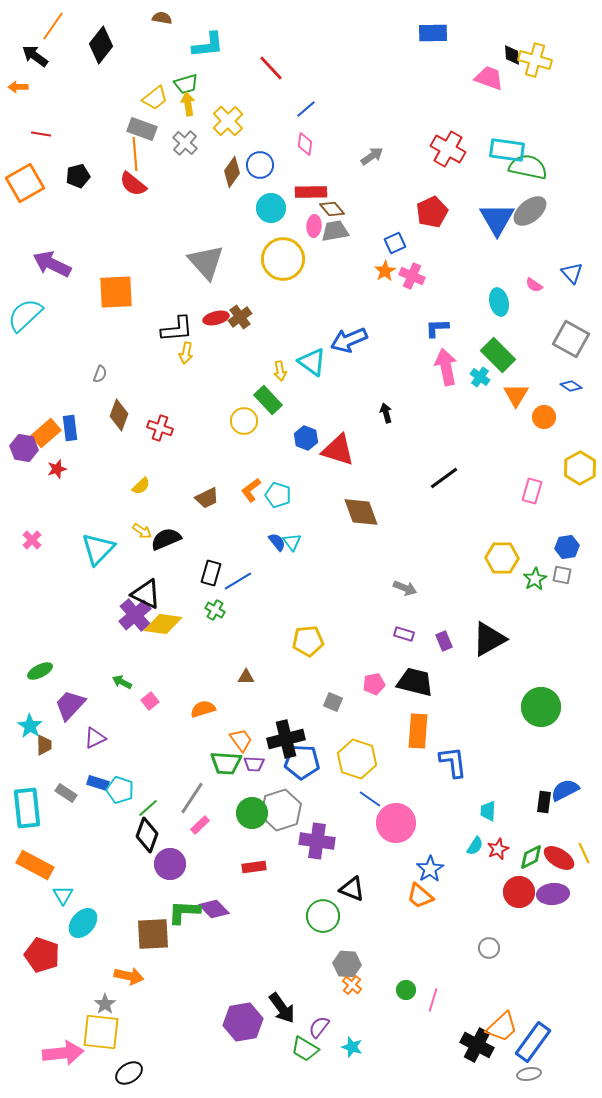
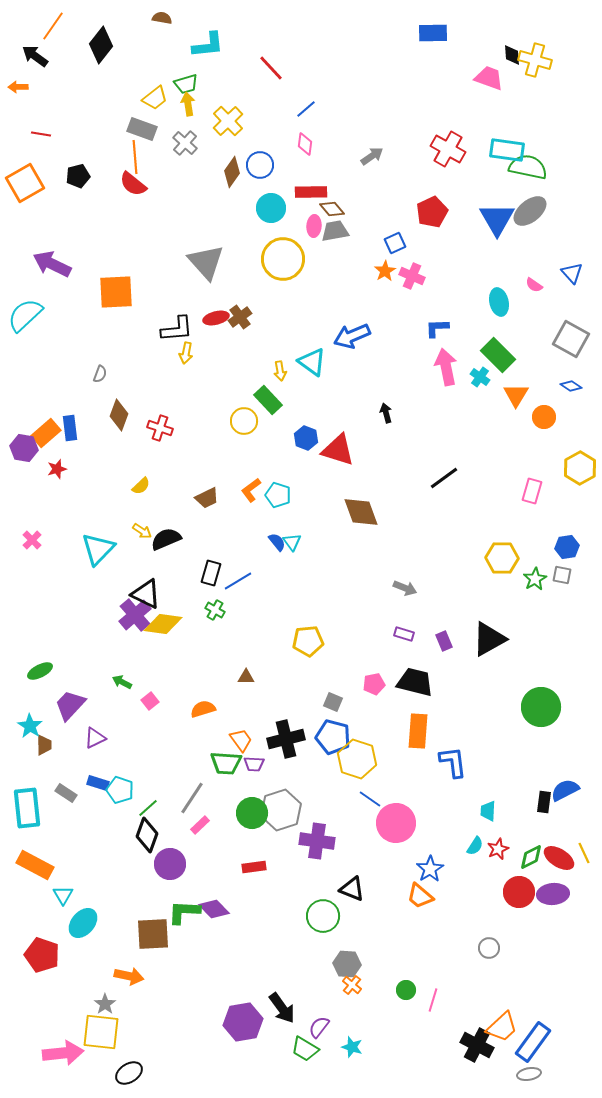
orange line at (135, 154): moved 3 px down
blue arrow at (349, 340): moved 3 px right, 4 px up
blue pentagon at (302, 762): moved 31 px right, 25 px up; rotated 12 degrees clockwise
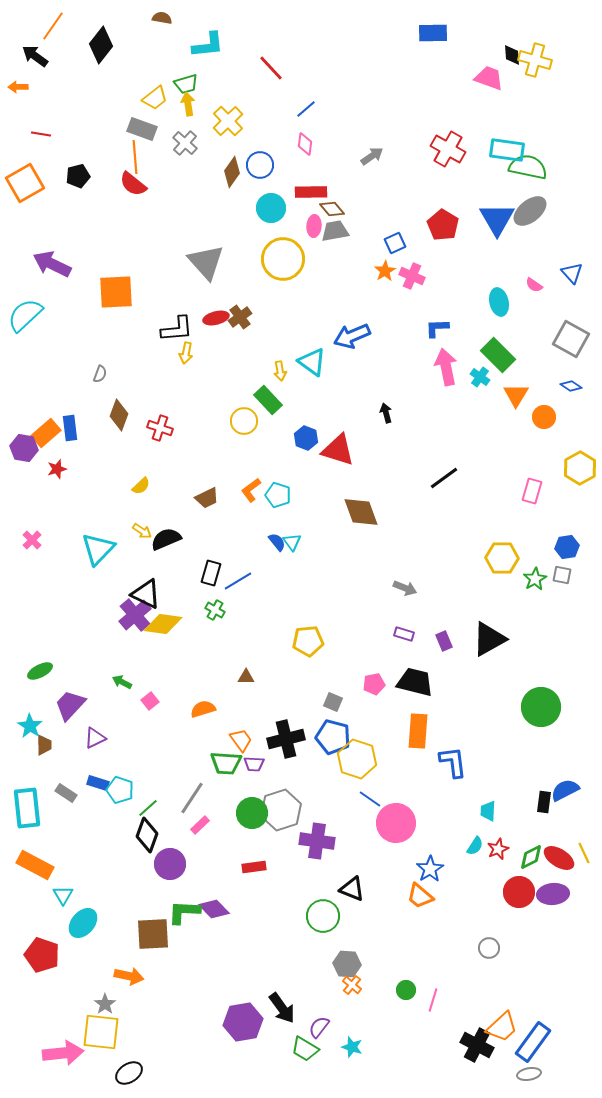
red pentagon at (432, 212): moved 11 px right, 13 px down; rotated 16 degrees counterclockwise
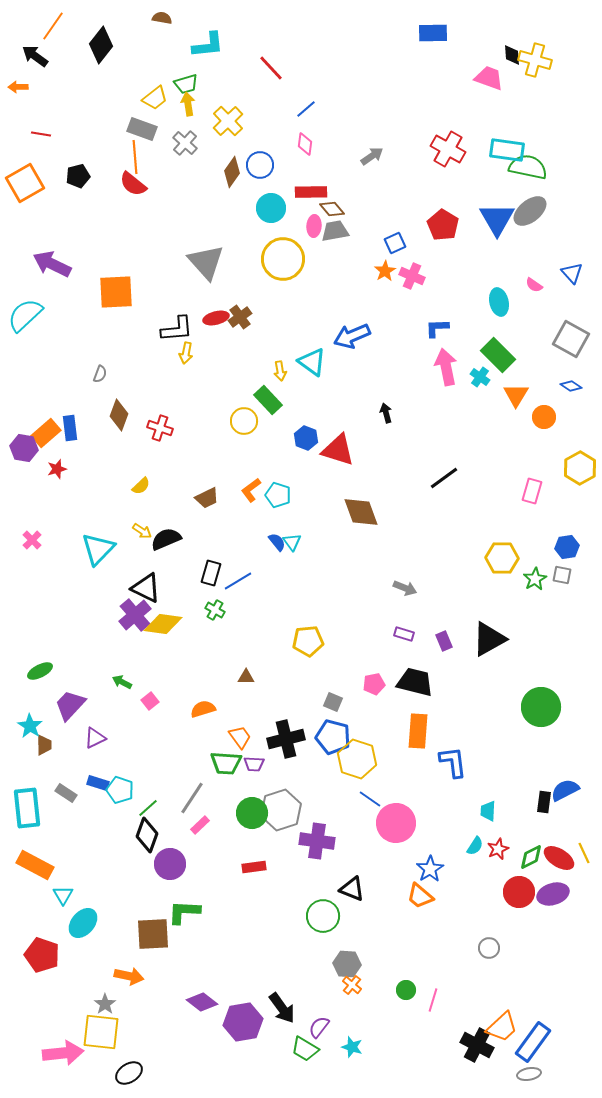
black triangle at (146, 594): moved 6 px up
orange trapezoid at (241, 740): moved 1 px left, 3 px up
purple ellipse at (553, 894): rotated 12 degrees counterclockwise
purple diamond at (214, 909): moved 12 px left, 93 px down; rotated 8 degrees counterclockwise
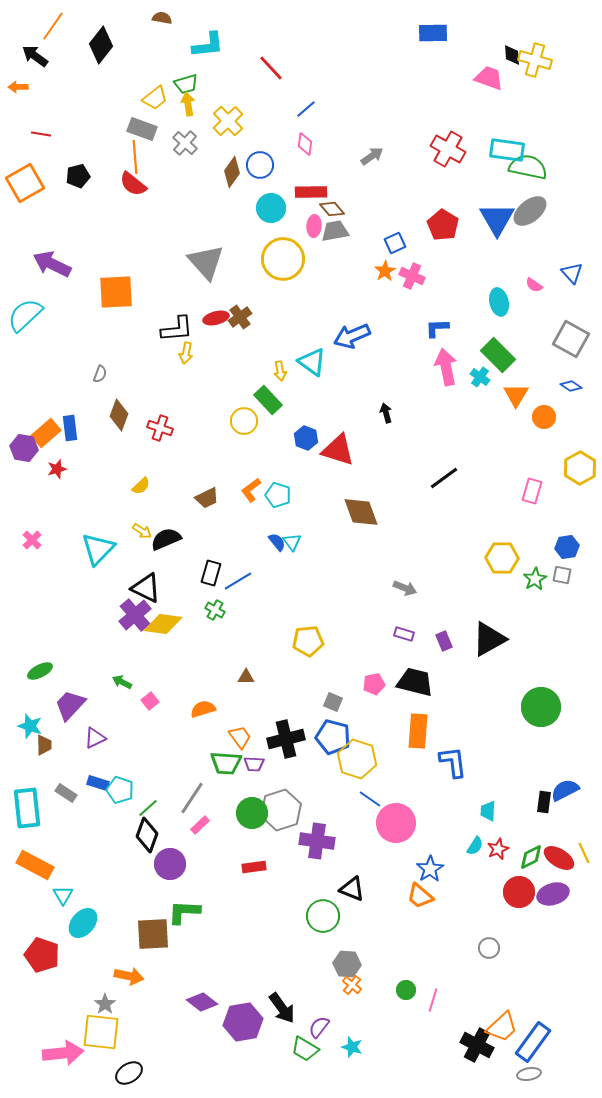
cyan star at (30, 726): rotated 15 degrees counterclockwise
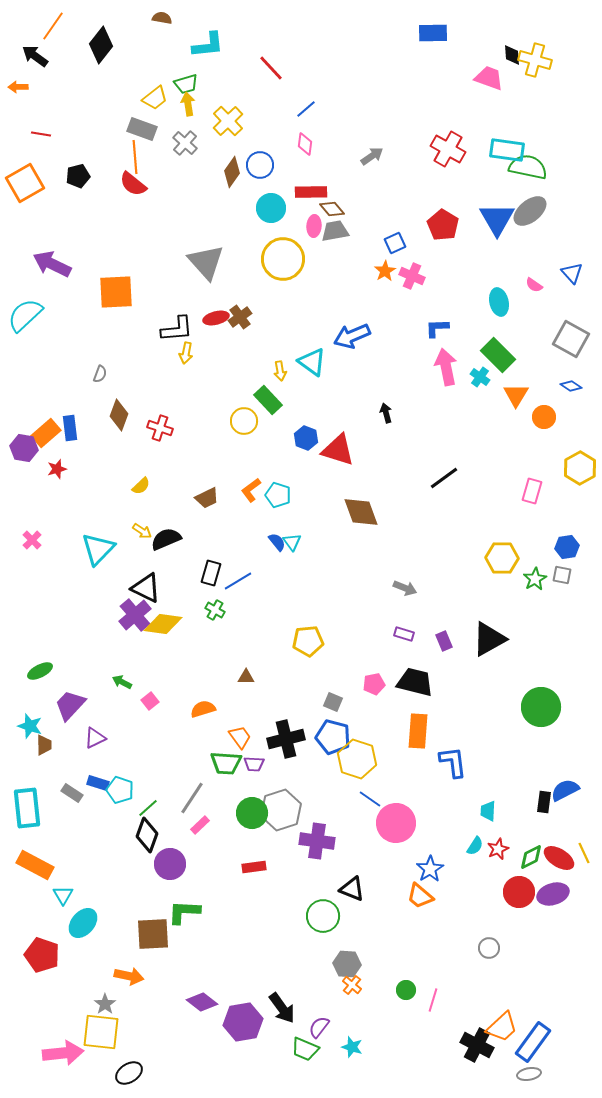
gray rectangle at (66, 793): moved 6 px right
green trapezoid at (305, 1049): rotated 8 degrees counterclockwise
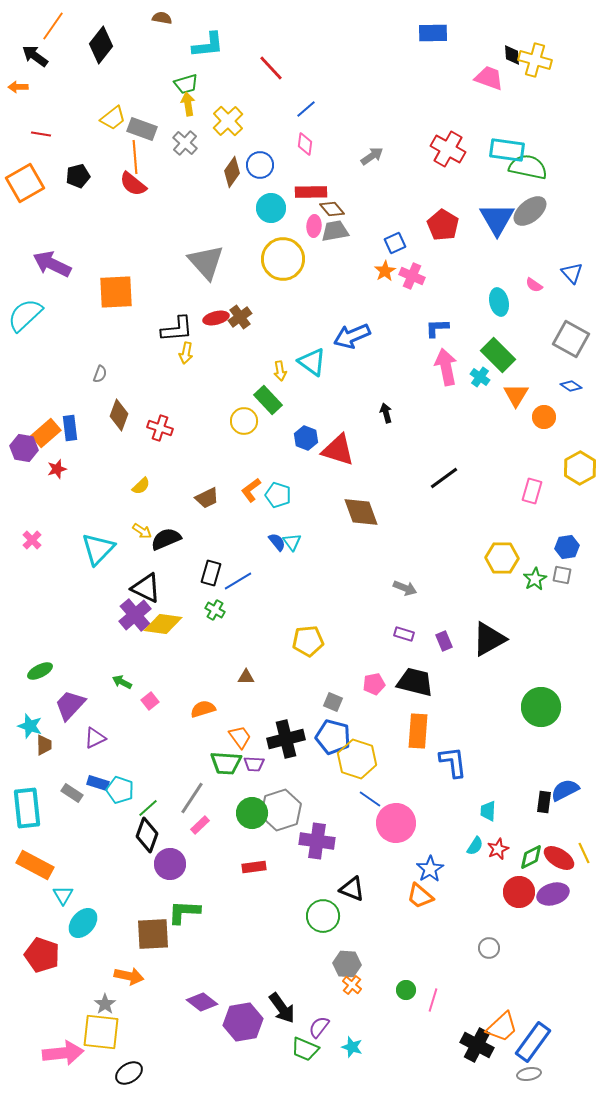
yellow trapezoid at (155, 98): moved 42 px left, 20 px down
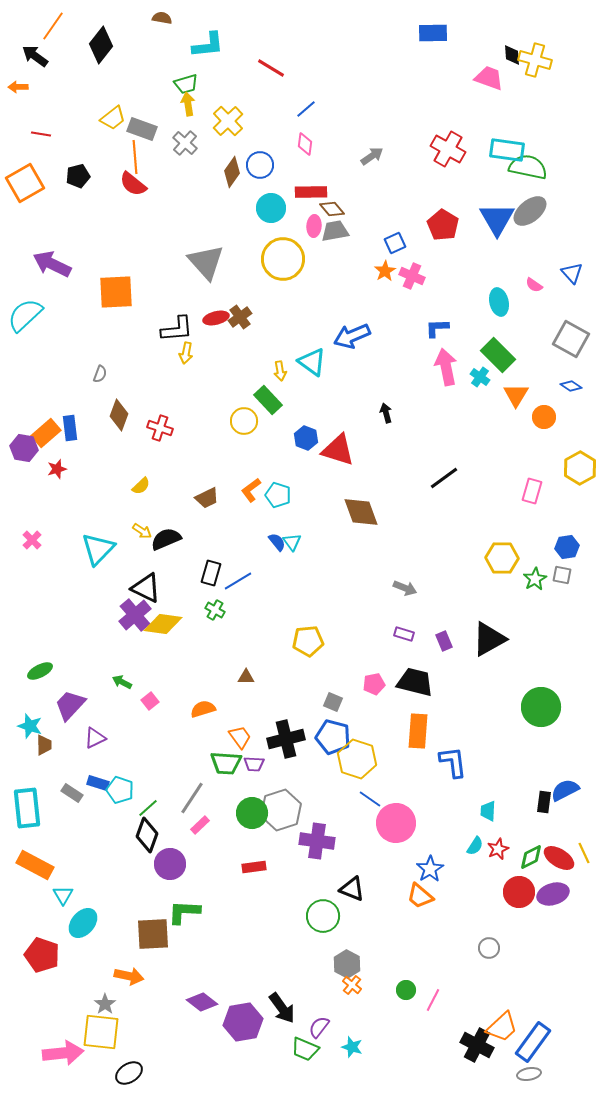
red line at (271, 68): rotated 16 degrees counterclockwise
gray hexagon at (347, 964): rotated 24 degrees clockwise
pink line at (433, 1000): rotated 10 degrees clockwise
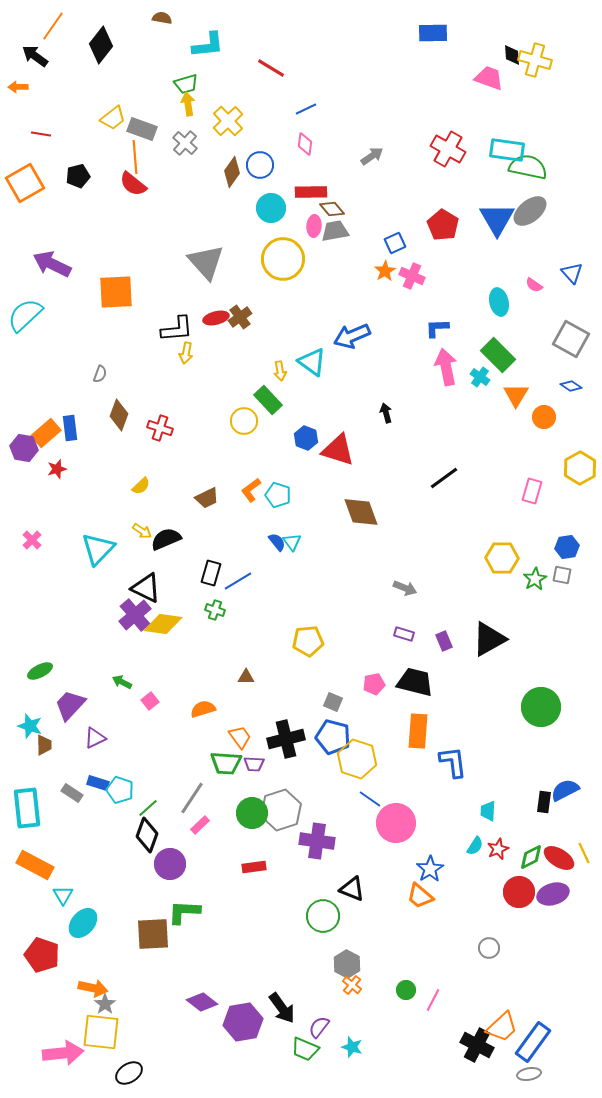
blue line at (306, 109): rotated 15 degrees clockwise
green cross at (215, 610): rotated 12 degrees counterclockwise
orange arrow at (129, 976): moved 36 px left, 12 px down
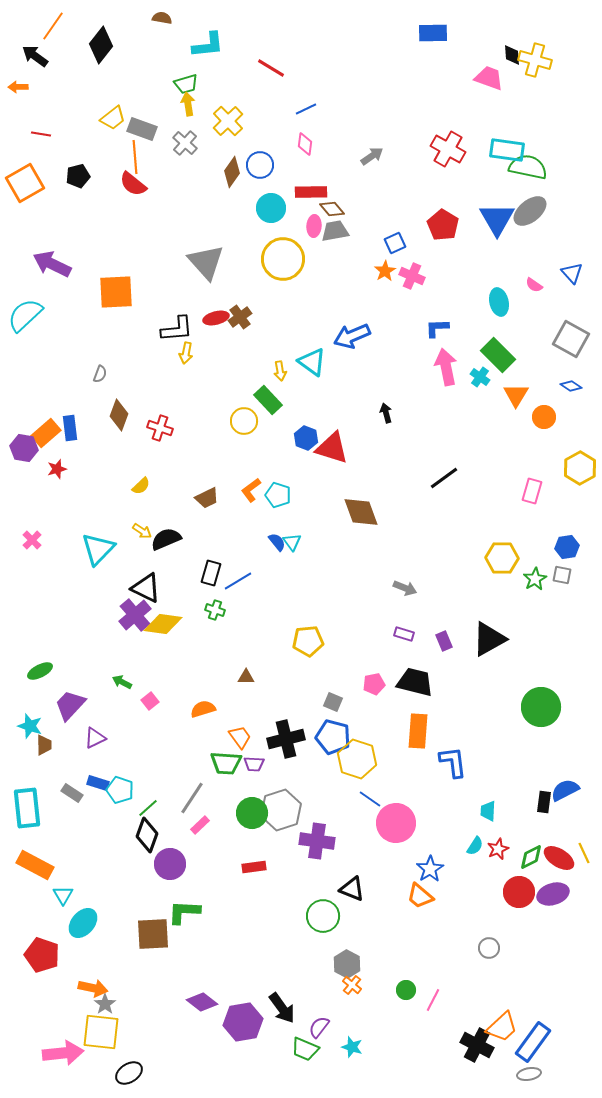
red triangle at (338, 450): moved 6 px left, 2 px up
